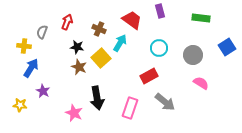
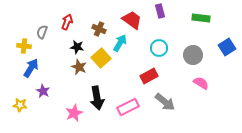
pink rectangle: moved 2 px left, 1 px up; rotated 45 degrees clockwise
pink star: rotated 24 degrees clockwise
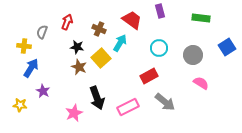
black arrow: rotated 10 degrees counterclockwise
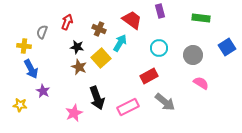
blue arrow: moved 1 px down; rotated 120 degrees clockwise
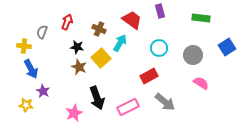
yellow star: moved 6 px right
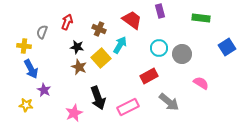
cyan arrow: moved 2 px down
gray circle: moved 11 px left, 1 px up
purple star: moved 1 px right, 1 px up
black arrow: moved 1 px right
gray arrow: moved 4 px right
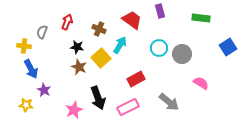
blue square: moved 1 px right
red rectangle: moved 13 px left, 3 px down
pink star: moved 3 px up
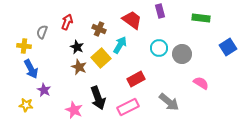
black star: rotated 16 degrees clockwise
pink star: rotated 24 degrees counterclockwise
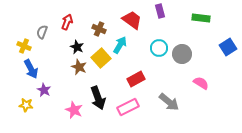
yellow cross: rotated 16 degrees clockwise
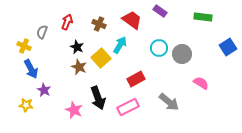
purple rectangle: rotated 40 degrees counterclockwise
green rectangle: moved 2 px right, 1 px up
brown cross: moved 5 px up
